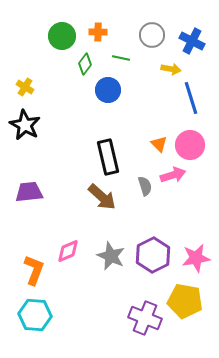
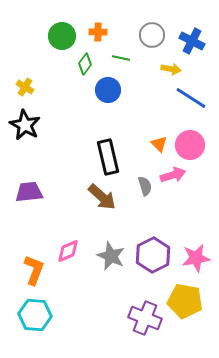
blue line: rotated 40 degrees counterclockwise
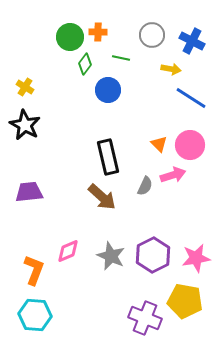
green circle: moved 8 px right, 1 px down
gray semicircle: rotated 42 degrees clockwise
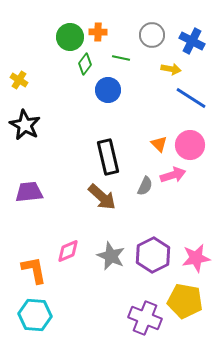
yellow cross: moved 6 px left, 7 px up
orange L-shape: rotated 32 degrees counterclockwise
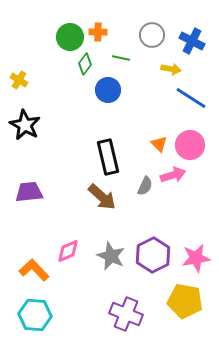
orange L-shape: rotated 32 degrees counterclockwise
purple cross: moved 19 px left, 4 px up
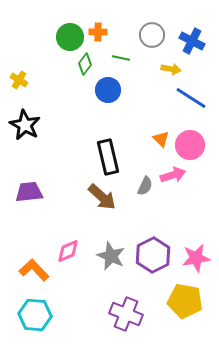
orange triangle: moved 2 px right, 5 px up
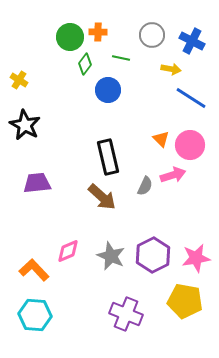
purple trapezoid: moved 8 px right, 9 px up
